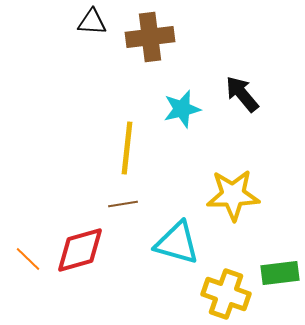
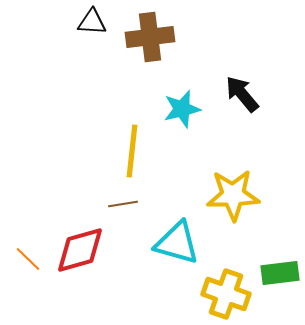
yellow line: moved 5 px right, 3 px down
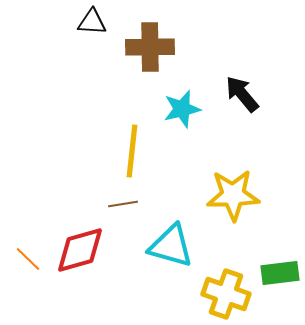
brown cross: moved 10 px down; rotated 6 degrees clockwise
cyan triangle: moved 6 px left, 3 px down
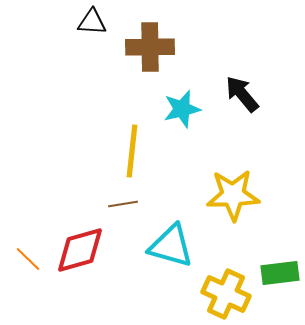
yellow cross: rotated 6 degrees clockwise
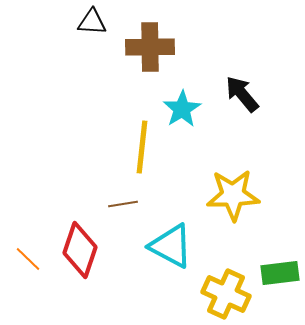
cyan star: rotated 18 degrees counterclockwise
yellow line: moved 10 px right, 4 px up
cyan triangle: rotated 12 degrees clockwise
red diamond: rotated 56 degrees counterclockwise
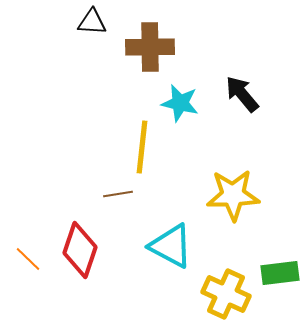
cyan star: moved 2 px left, 6 px up; rotated 27 degrees counterclockwise
brown line: moved 5 px left, 10 px up
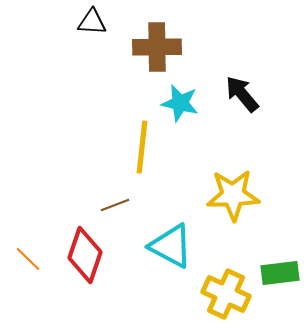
brown cross: moved 7 px right
brown line: moved 3 px left, 11 px down; rotated 12 degrees counterclockwise
red diamond: moved 5 px right, 5 px down
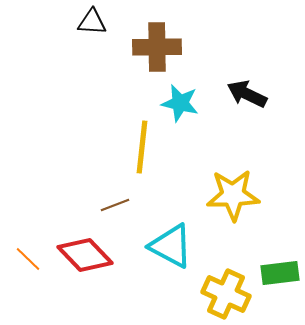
black arrow: moved 5 px right; rotated 24 degrees counterclockwise
red diamond: rotated 62 degrees counterclockwise
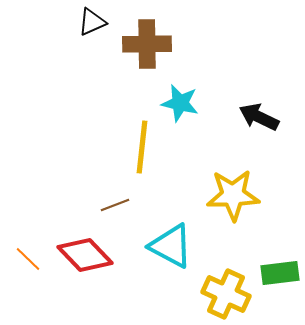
black triangle: rotated 28 degrees counterclockwise
brown cross: moved 10 px left, 3 px up
black arrow: moved 12 px right, 23 px down
